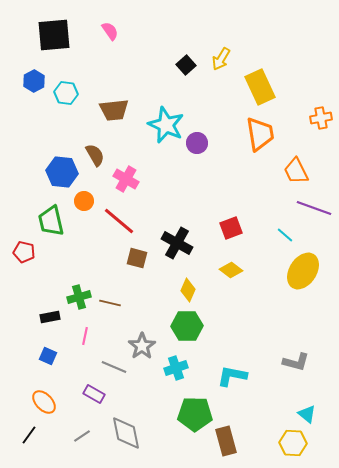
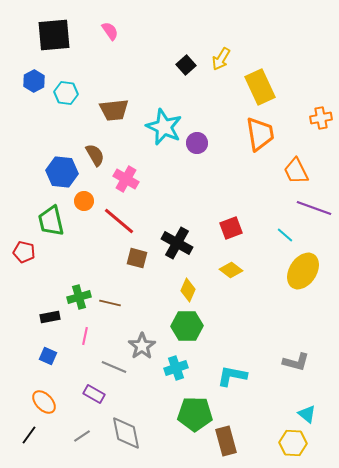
cyan star at (166, 125): moved 2 px left, 2 px down
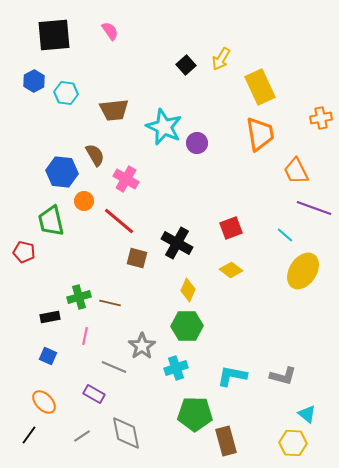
gray L-shape at (296, 362): moved 13 px left, 14 px down
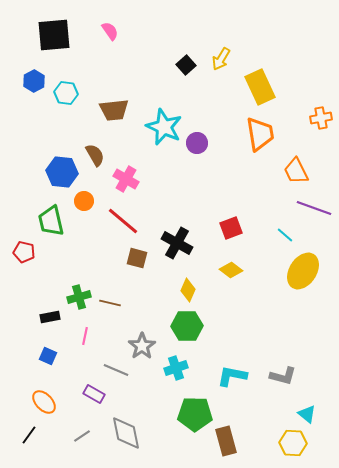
red line at (119, 221): moved 4 px right
gray line at (114, 367): moved 2 px right, 3 px down
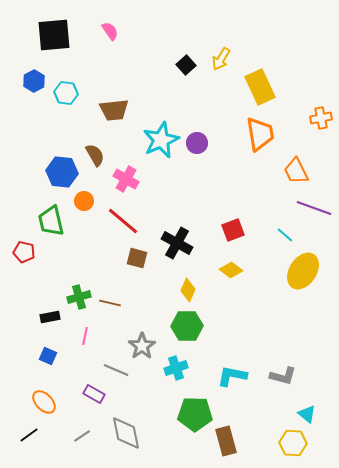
cyan star at (164, 127): moved 3 px left, 13 px down; rotated 24 degrees clockwise
red square at (231, 228): moved 2 px right, 2 px down
black line at (29, 435): rotated 18 degrees clockwise
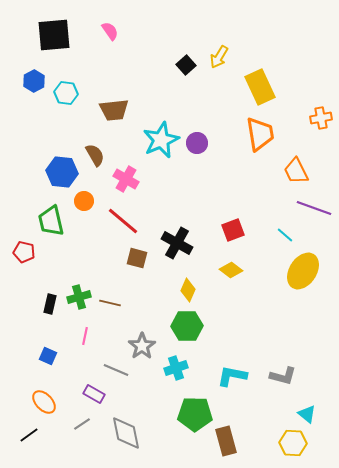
yellow arrow at (221, 59): moved 2 px left, 2 px up
black rectangle at (50, 317): moved 13 px up; rotated 66 degrees counterclockwise
gray line at (82, 436): moved 12 px up
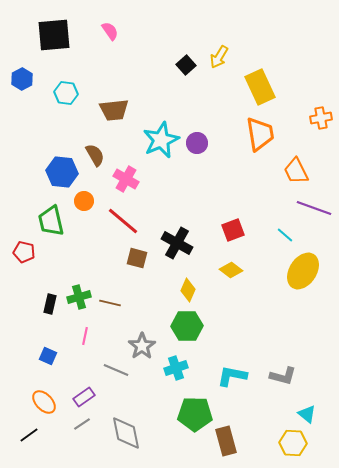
blue hexagon at (34, 81): moved 12 px left, 2 px up
purple rectangle at (94, 394): moved 10 px left, 3 px down; rotated 65 degrees counterclockwise
